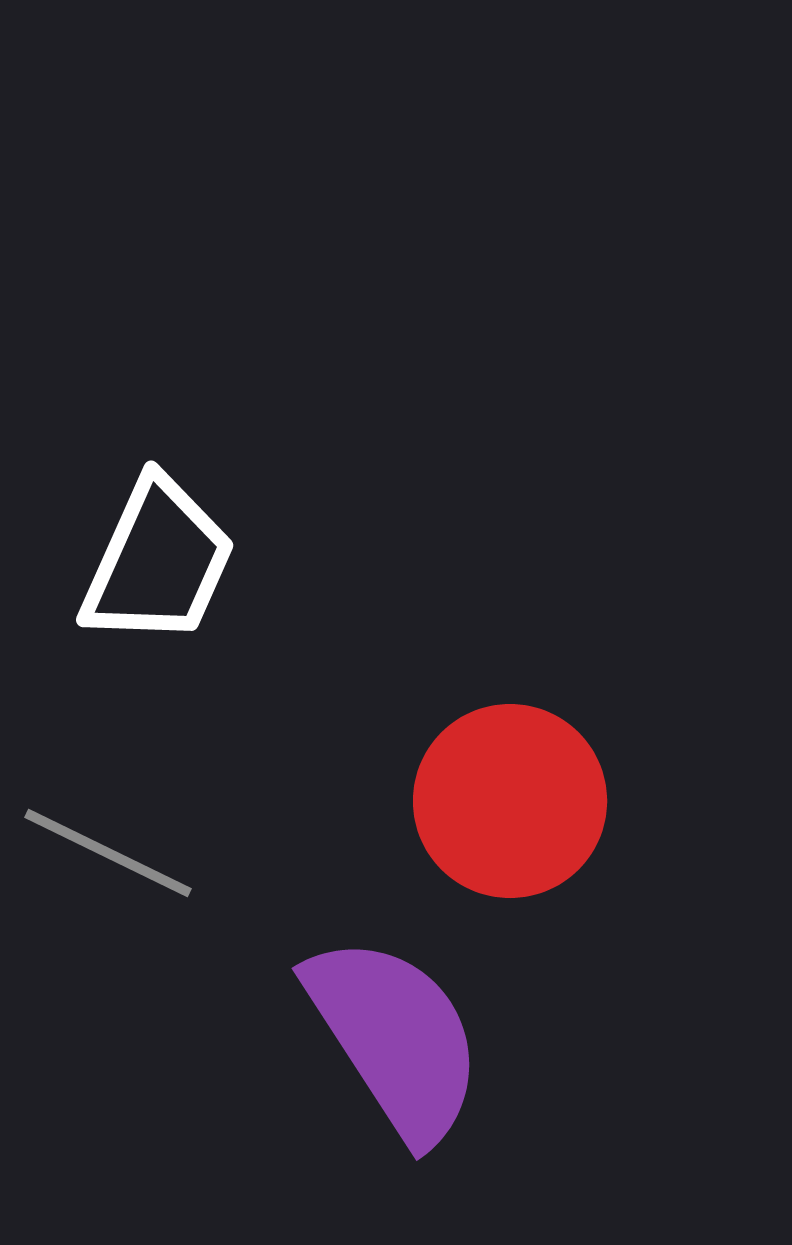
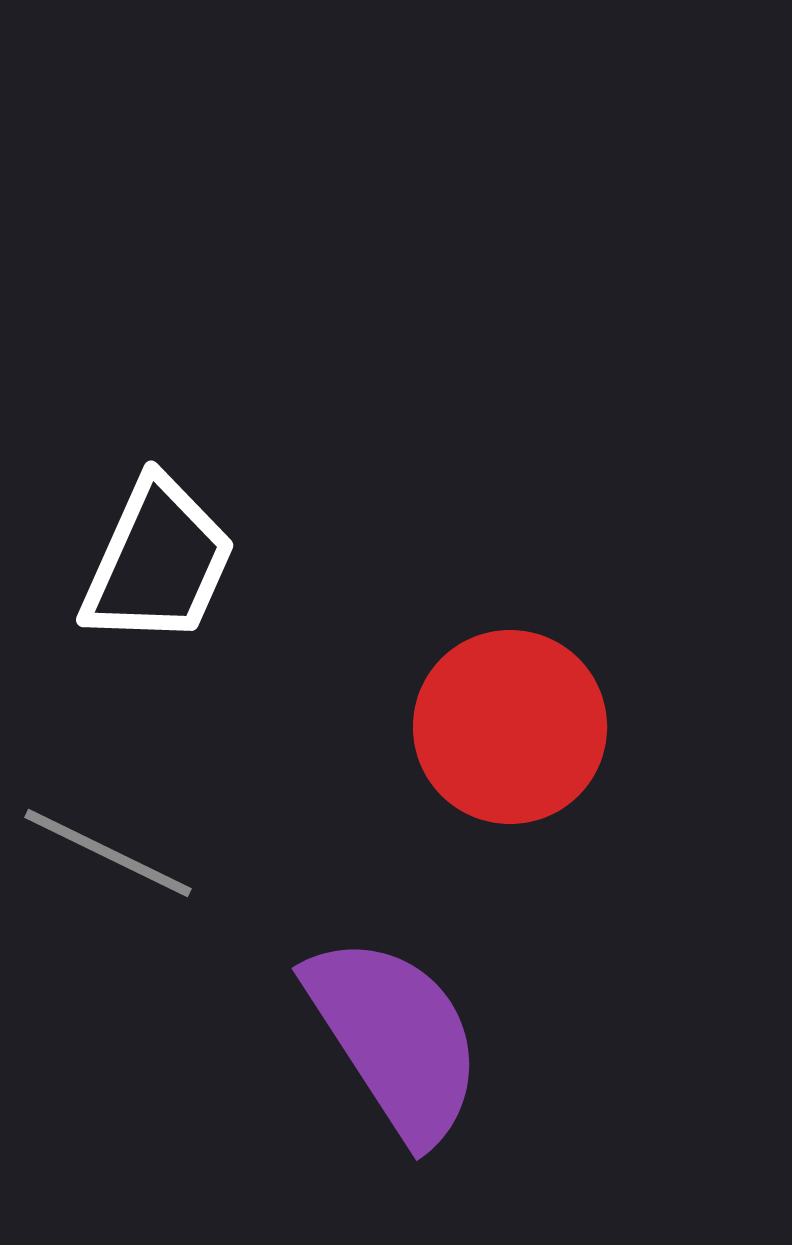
red circle: moved 74 px up
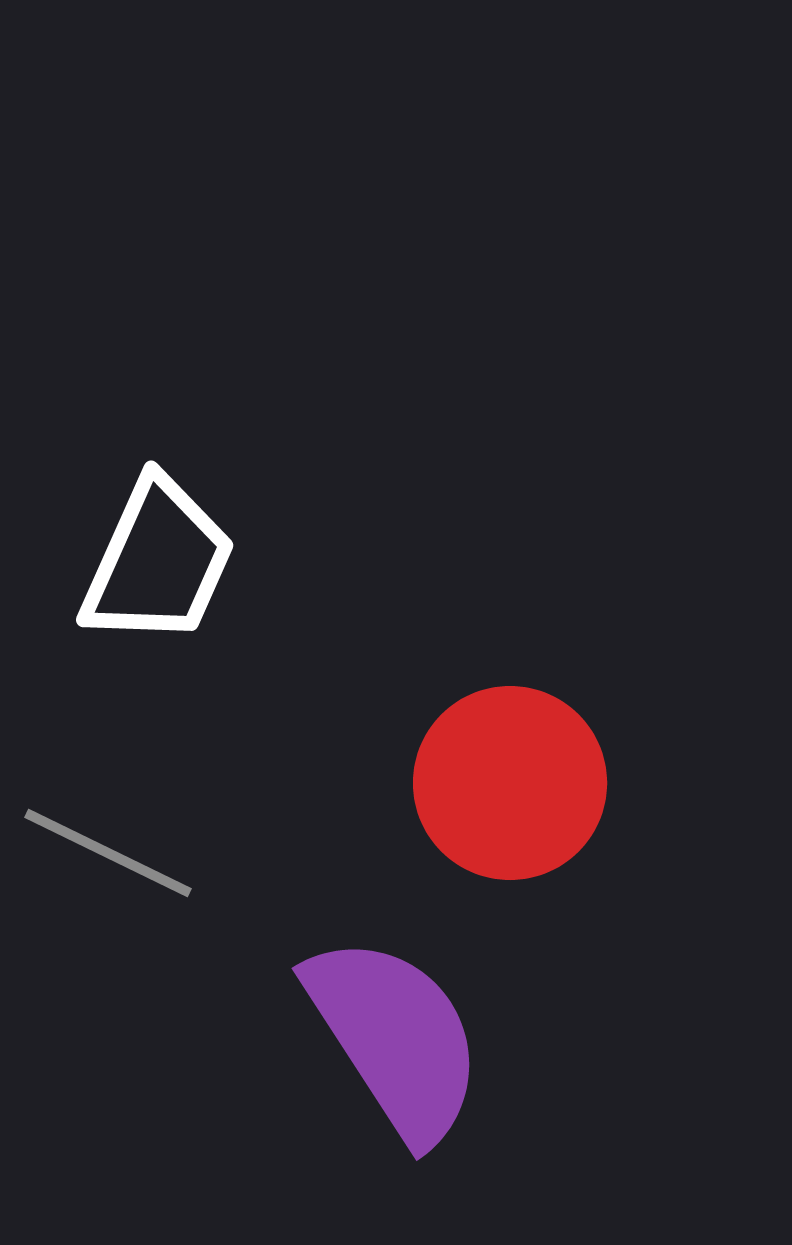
red circle: moved 56 px down
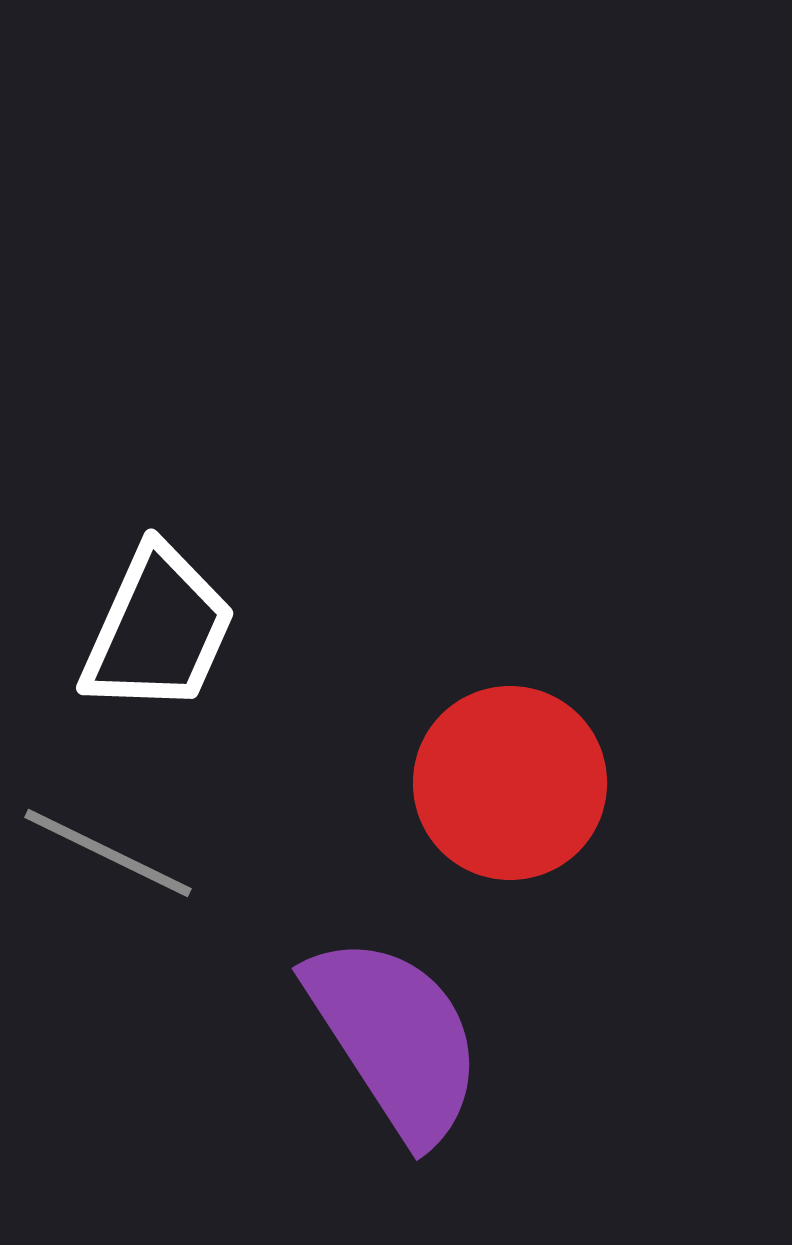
white trapezoid: moved 68 px down
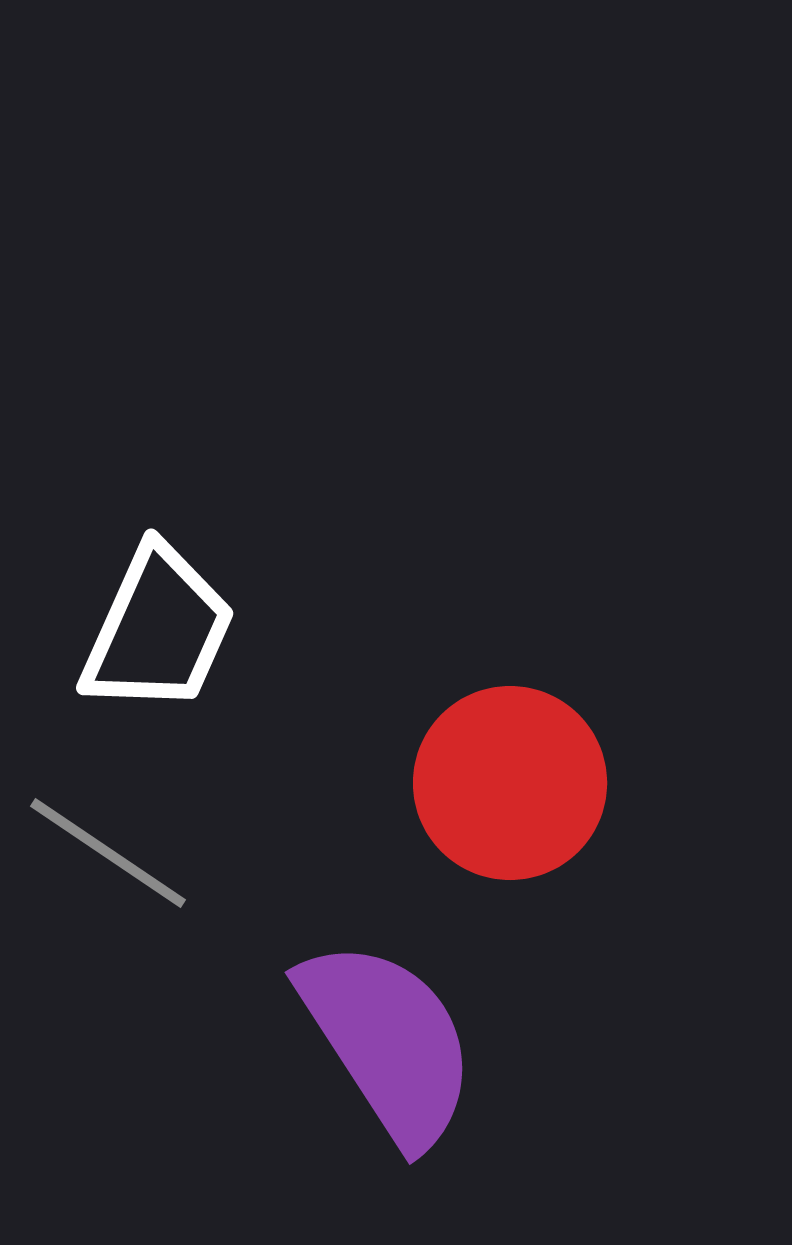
gray line: rotated 8 degrees clockwise
purple semicircle: moved 7 px left, 4 px down
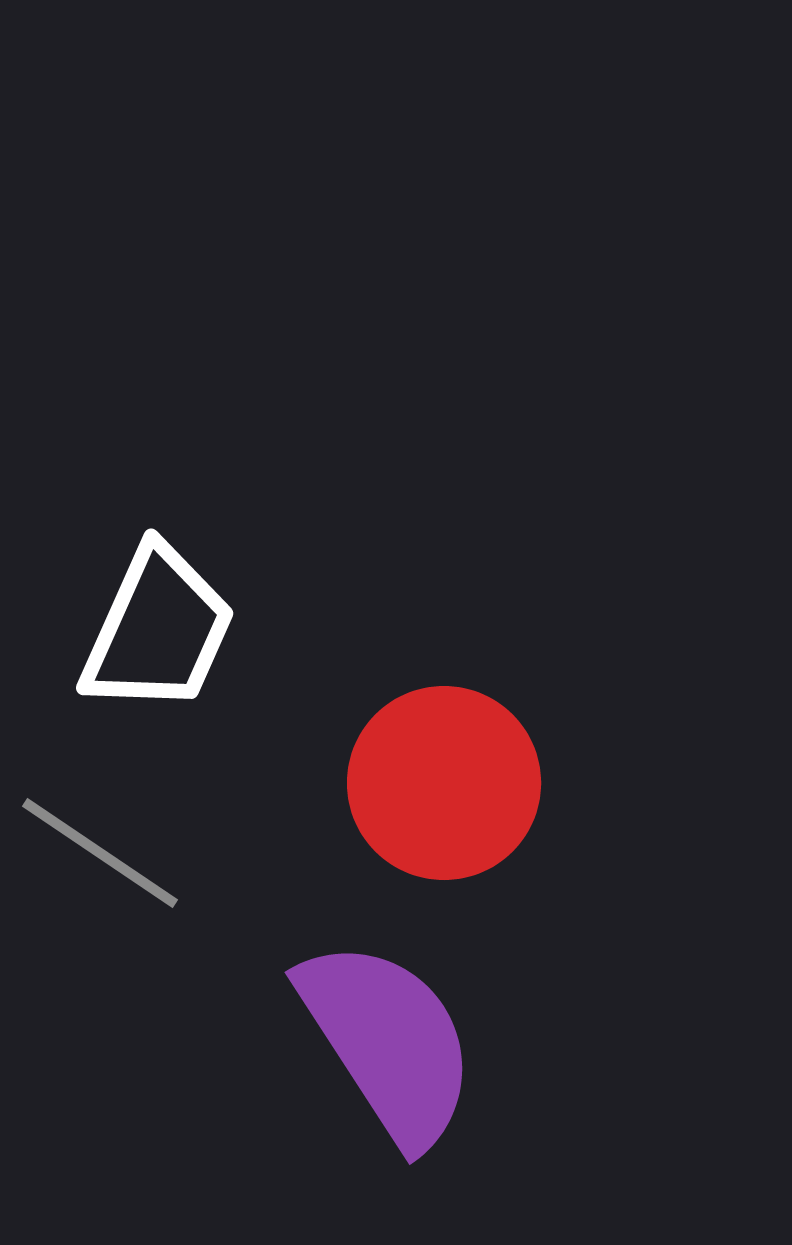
red circle: moved 66 px left
gray line: moved 8 px left
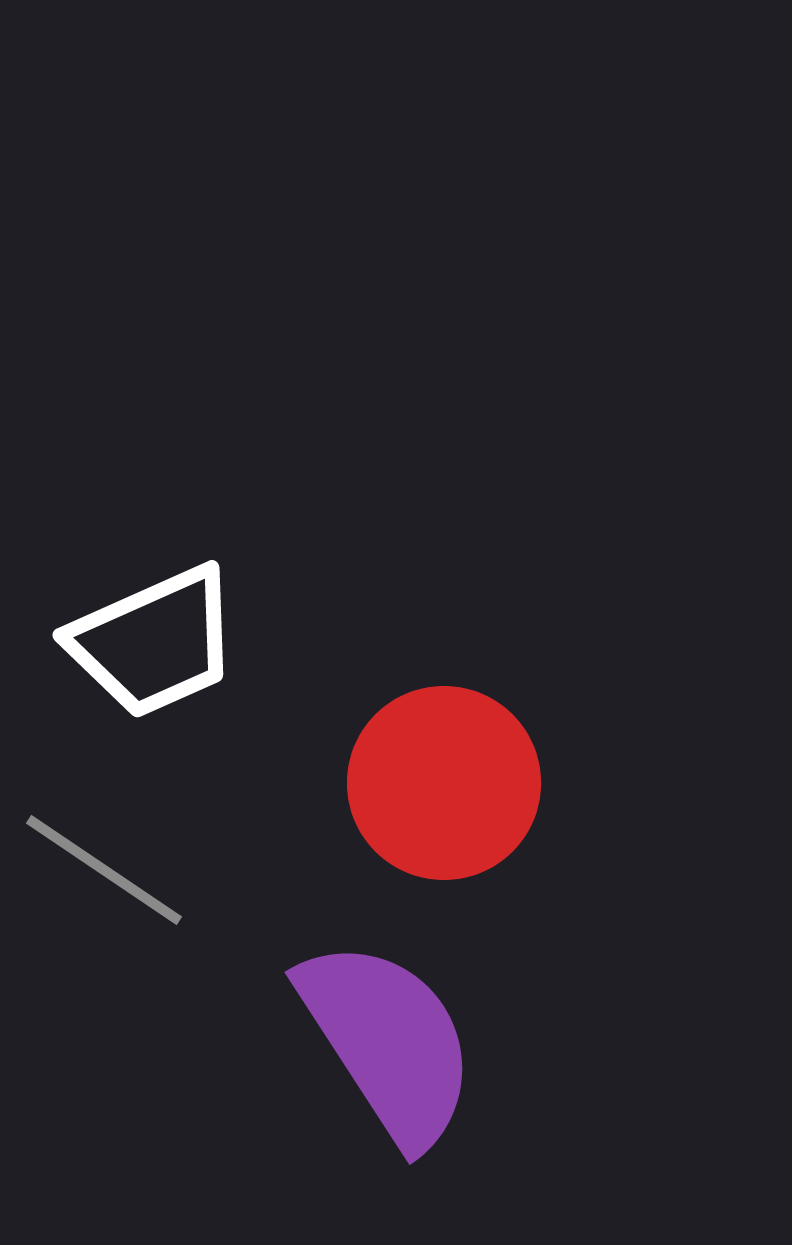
white trapezoid: moved 4 px left, 12 px down; rotated 42 degrees clockwise
gray line: moved 4 px right, 17 px down
